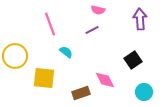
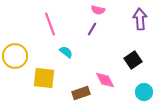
purple line: moved 1 px up; rotated 32 degrees counterclockwise
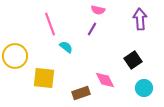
cyan semicircle: moved 5 px up
cyan circle: moved 4 px up
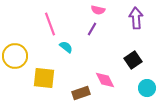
purple arrow: moved 4 px left, 1 px up
cyan circle: moved 3 px right
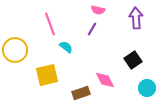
yellow circle: moved 6 px up
yellow square: moved 3 px right, 3 px up; rotated 20 degrees counterclockwise
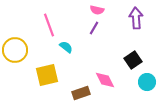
pink semicircle: moved 1 px left
pink line: moved 1 px left, 1 px down
purple line: moved 2 px right, 1 px up
cyan circle: moved 6 px up
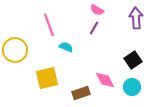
pink semicircle: rotated 16 degrees clockwise
cyan semicircle: rotated 16 degrees counterclockwise
yellow square: moved 3 px down
cyan circle: moved 15 px left, 5 px down
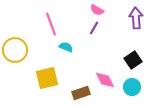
pink line: moved 2 px right, 1 px up
